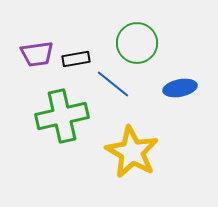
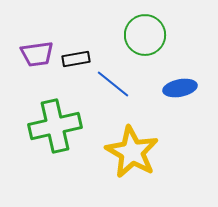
green circle: moved 8 px right, 8 px up
green cross: moved 7 px left, 10 px down
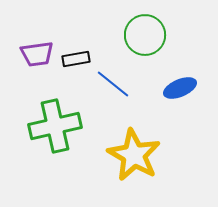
blue ellipse: rotated 12 degrees counterclockwise
yellow star: moved 2 px right, 3 px down
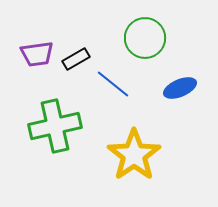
green circle: moved 3 px down
black rectangle: rotated 20 degrees counterclockwise
yellow star: rotated 8 degrees clockwise
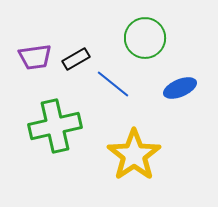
purple trapezoid: moved 2 px left, 3 px down
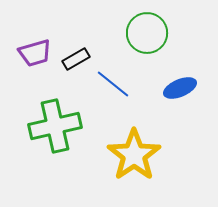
green circle: moved 2 px right, 5 px up
purple trapezoid: moved 4 px up; rotated 8 degrees counterclockwise
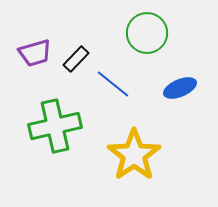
black rectangle: rotated 16 degrees counterclockwise
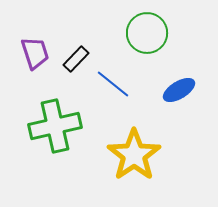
purple trapezoid: rotated 92 degrees counterclockwise
blue ellipse: moved 1 px left, 2 px down; rotated 8 degrees counterclockwise
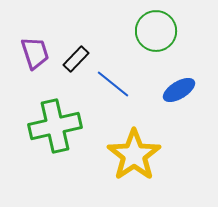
green circle: moved 9 px right, 2 px up
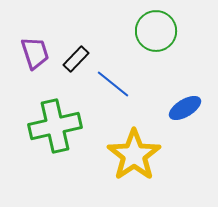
blue ellipse: moved 6 px right, 18 px down
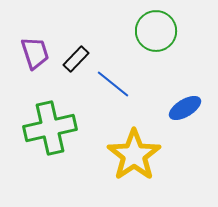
green cross: moved 5 px left, 2 px down
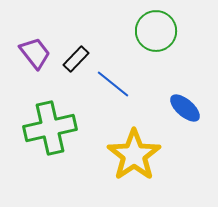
purple trapezoid: rotated 20 degrees counterclockwise
blue ellipse: rotated 72 degrees clockwise
